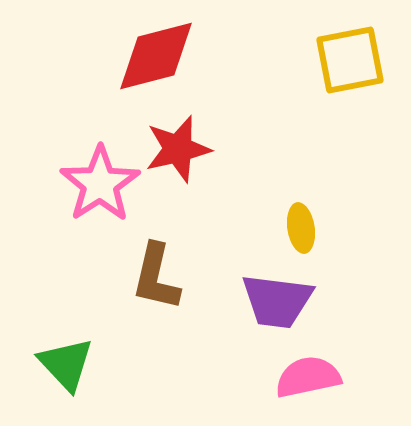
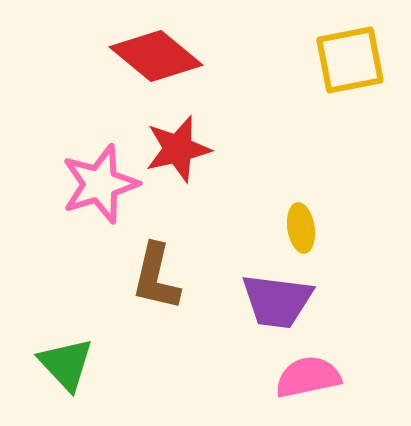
red diamond: rotated 54 degrees clockwise
pink star: rotated 16 degrees clockwise
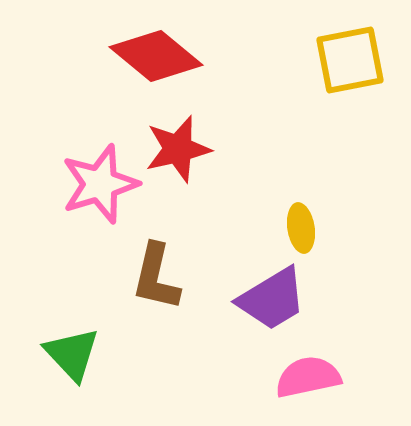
purple trapezoid: moved 5 px left, 2 px up; rotated 38 degrees counterclockwise
green triangle: moved 6 px right, 10 px up
